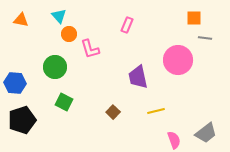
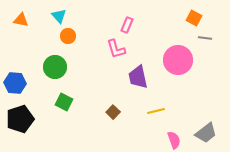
orange square: rotated 28 degrees clockwise
orange circle: moved 1 px left, 2 px down
pink L-shape: moved 26 px right
black pentagon: moved 2 px left, 1 px up
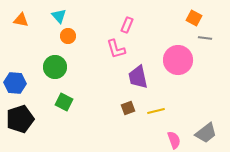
brown square: moved 15 px right, 4 px up; rotated 24 degrees clockwise
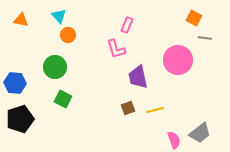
orange circle: moved 1 px up
green square: moved 1 px left, 3 px up
yellow line: moved 1 px left, 1 px up
gray trapezoid: moved 6 px left
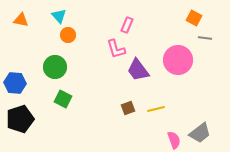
purple trapezoid: moved 7 px up; rotated 25 degrees counterclockwise
yellow line: moved 1 px right, 1 px up
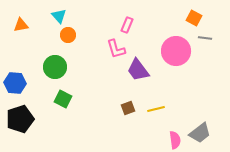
orange triangle: moved 5 px down; rotated 21 degrees counterclockwise
pink circle: moved 2 px left, 9 px up
pink semicircle: moved 1 px right; rotated 12 degrees clockwise
